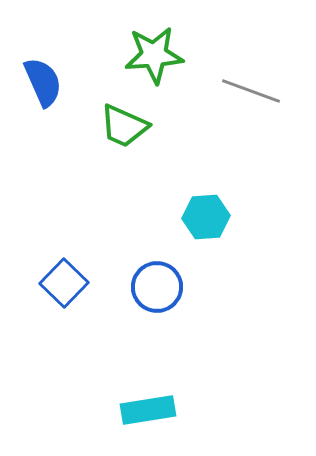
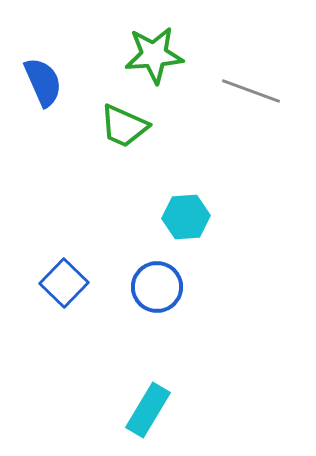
cyan hexagon: moved 20 px left
cyan rectangle: rotated 50 degrees counterclockwise
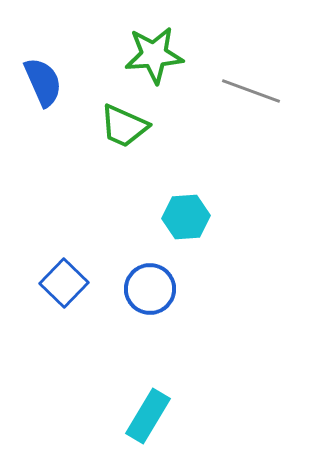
blue circle: moved 7 px left, 2 px down
cyan rectangle: moved 6 px down
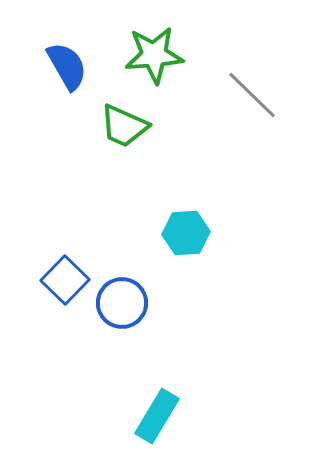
blue semicircle: moved 24 px right, 16 px up; rotated 6 degrees counterclockwise
gray line: moved 1 px right, 4 px down; rotated 24 degrees clockwise
cyan hexagon: moved 16 px down
blue square: moved 1 px right, 3 px up
blue circle: moved 28 px left, 14 px down
cyan rectangle: moved 9 px right
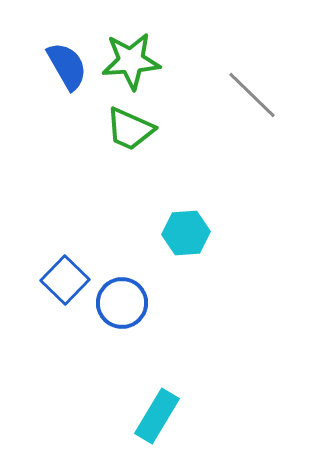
green star: moved 23 px left, 6 px down
green trapezoid: moved 6 px right, 3 px down
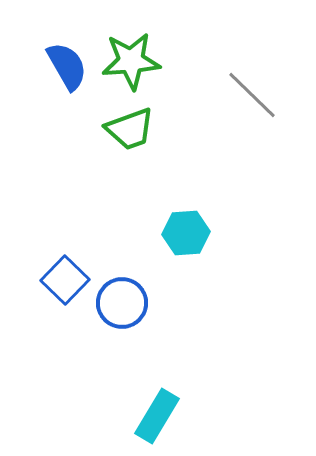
green trapezoid: rotated 44 degrees counterclockwise
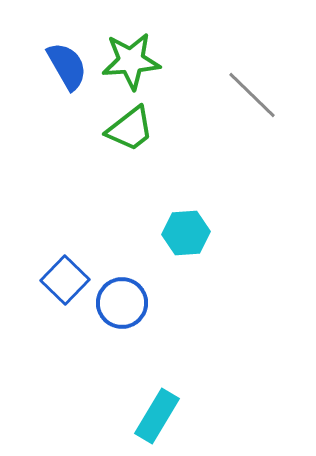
green trapezoid: rotated 18 degrees counterclockwise
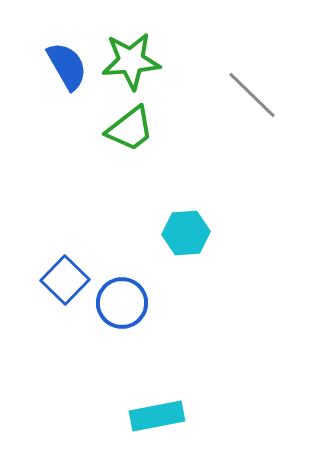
cyan rectangle: rotated 48 degrees clockwise
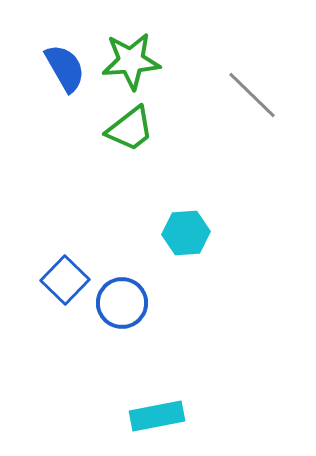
blue semicircle: moved 2 px left, 2 px down
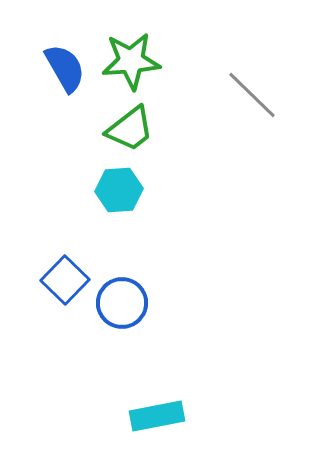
cyan hexagon: moved 67 px left, 43 px up
